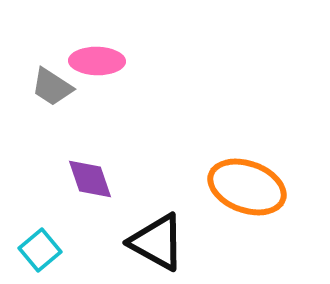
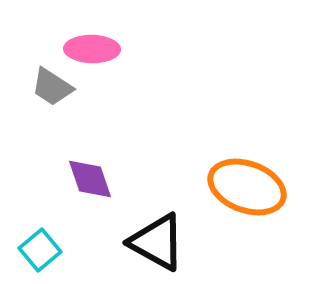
pink ellipse: moved 5 px left, 12 px up
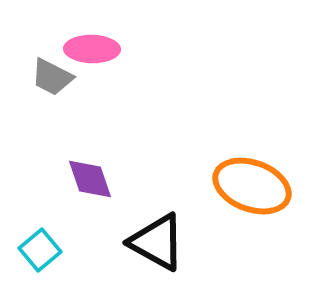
gray trapezoid: moved 10 px up; rotated 6 degrees counterclockwise
orange ellipse: moved 5 px right, 1 px up
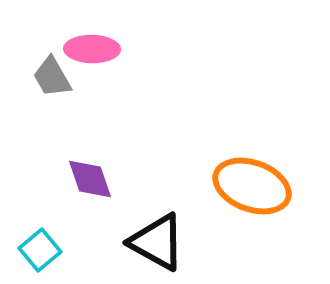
gray trapezoid: rotated 33 degrees clockwise
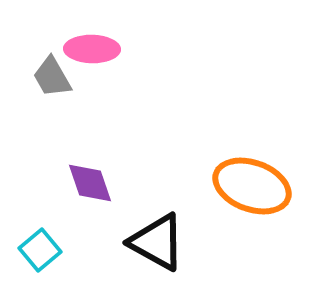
purple diamond: moved 4 px down
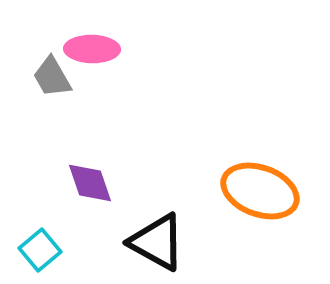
orange ellipse: moved 8 px right, 5 px down
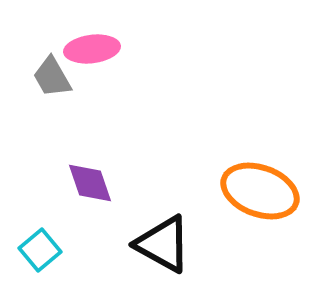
pink ellipse: rotated 8 degrees counterclockwise
black triangle: moved 6 px right, 2 px down
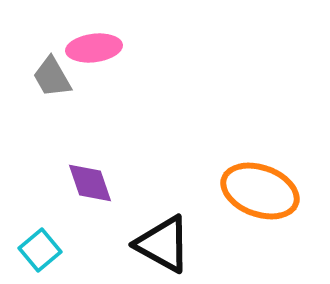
pink ellipse: moved 2 px right, 1 px up
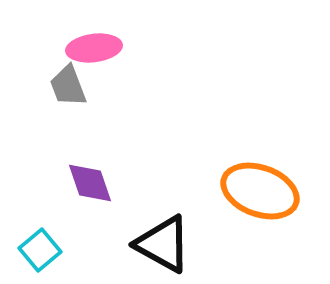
gray trapezoid: moved 16 px right, 9 px down; rotated 9 degrees clockwise
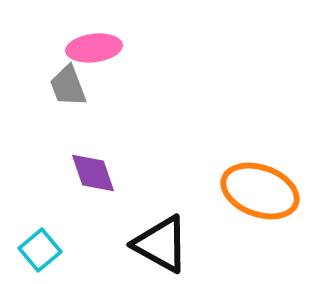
purple diamond: moved 3 px right, 10 px up
black triangle: moved 2 px left
